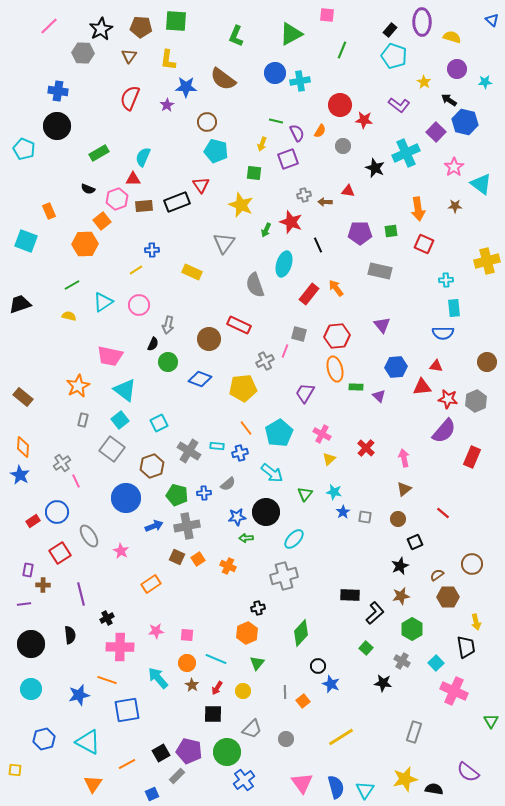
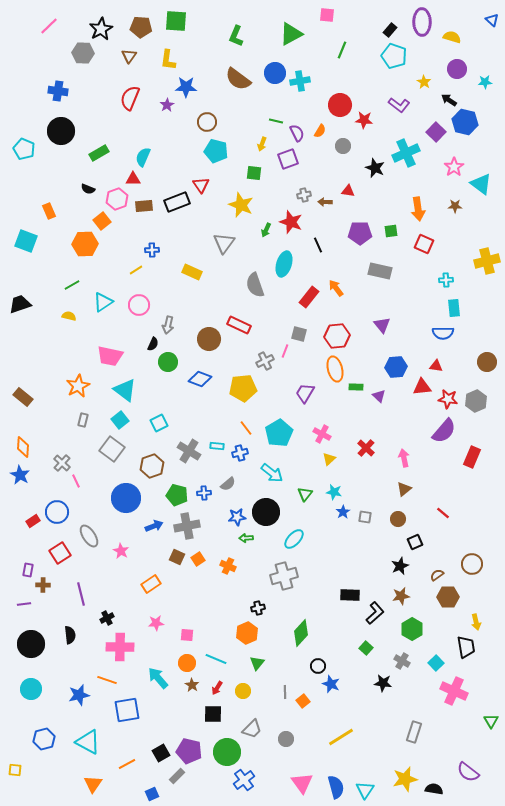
brown semicircle at (223, 79): moved 15 px right
black circle at (57, 126): moved 4 px right, 5 px down
red rectangle at (309, 294): moved 3 px down
gray cross at (62, 463): rotated 12 degrees counterclockwise
pink star at (156, 631): moved 8 px up
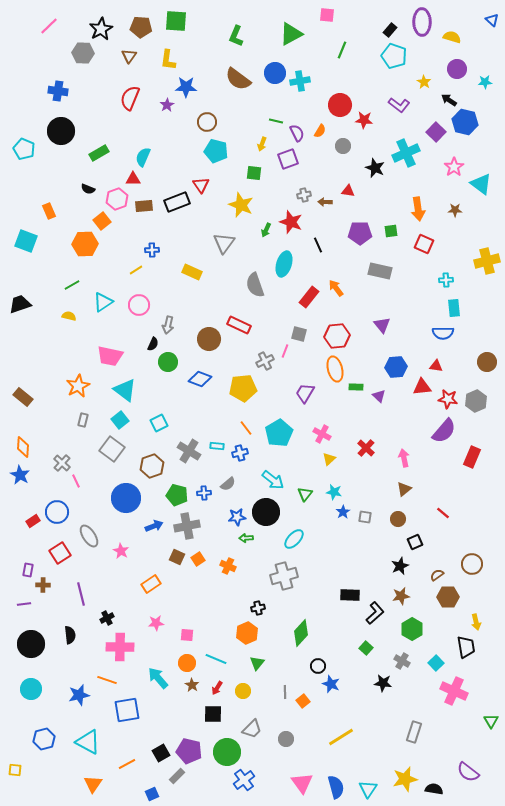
brown star at (455, 206): moved 4 px down
cyan arrow at (272, 473): moved 1 px right, 7 px down
cyan triangle at (365, 790): moved 3 px right, 1 px up
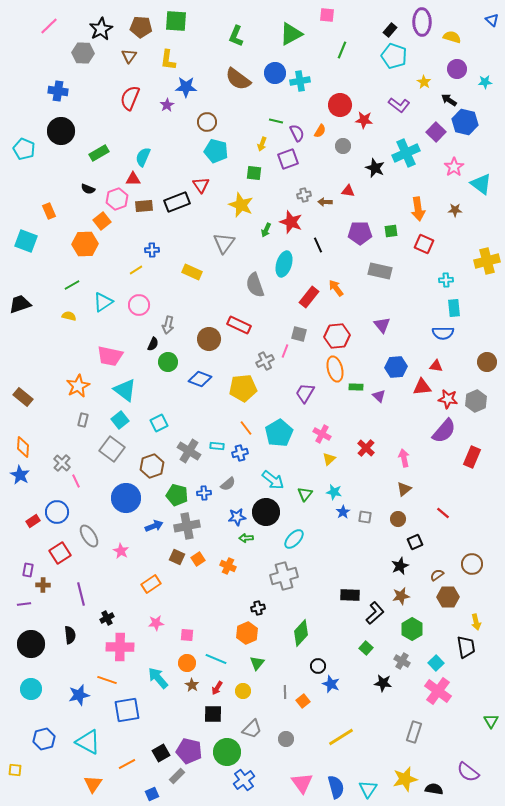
pink cross at (454, 691): moved 16 px left; rotated 12 degrees clockwise
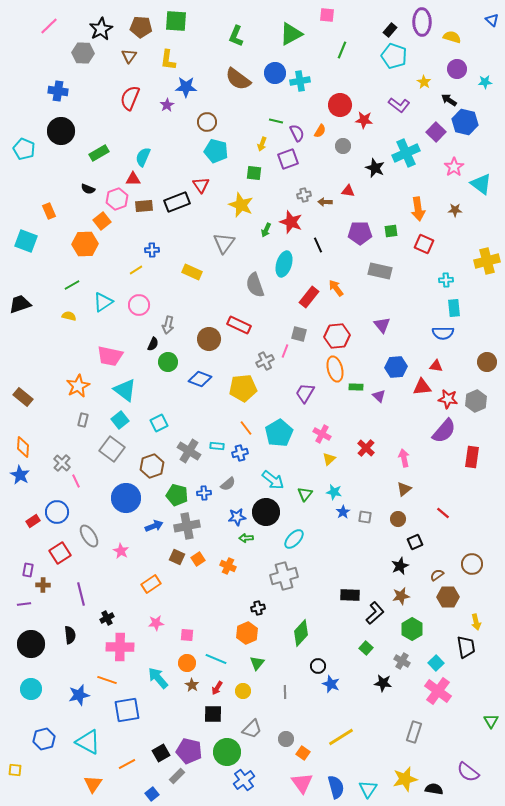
red rectangle at (472, 457): rotated 15 degrees counterclockwise
orange square at (303, 701): moved 52 px down; rotated 16 degrees counterclockwise
blue square at (152, 794): rotated 16 degrees counterclockwise
